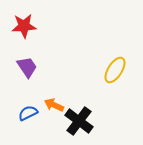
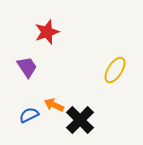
red star: moved 23 px right, 6 px down; rotated 15 degrees counterclockwise
blue semicircle: moved 1 px right, 2 px down
black cross: moved 1 px right, 1 px up; rotated 8 degrees clockwise
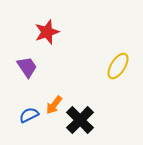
yellow ellipse: moved 3 px right, 4 px up
orange arrow: rotated 78 degrees counterclockwise
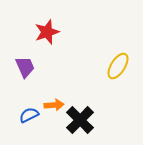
purple trapezoid: moved 2 px left; rotated 10 degrees clockwise
orange arrow: rotated 132 degrees counterclockwise
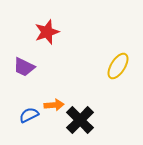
purple trapezoid: moved 1 px left; rotated 140 degrees clockwise
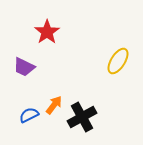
red star: rotated 15 degrees counterclockwise
yellow ellipse: moved 5 px up
orange arrow: rotated 48 degrees counterclockwise
black cross: moved 2 px right, 3 px up; rotated 16 degrees clockwise
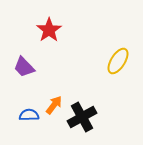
red star: moved 2 px right, 2 px up
purple trapezoid: rotated 20 degrees clockwise
blue semicircle: rotated 24 degrees clockwise
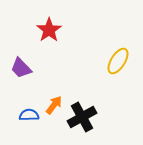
purple trapezoid: moved 3 px left, 1 px down
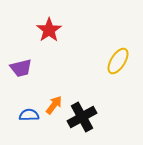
purple trapezoid: rotated 60 degrees counterclockwise
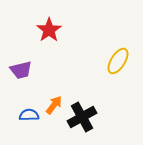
purple trapezoid: moved 2 px down
